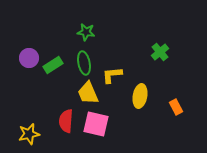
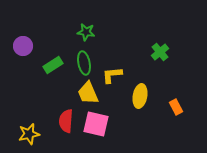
purple circle: moved 6 px left, 12 px up
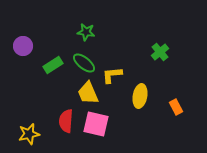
green ellipse: rotated 40 degrees counterclockwise
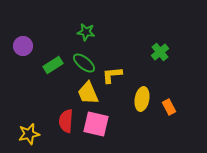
yellow ellipse: moved 2 px right, 3 px down
orange rectangle: moved 7 px left
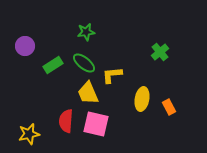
green star: rotated 18 degrees counterclockwise
purple circle: moved 2 px right
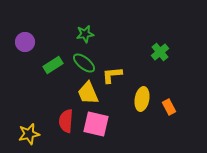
green star: moved 1 px left, 2 px down
purple circle: moved 4 px up
